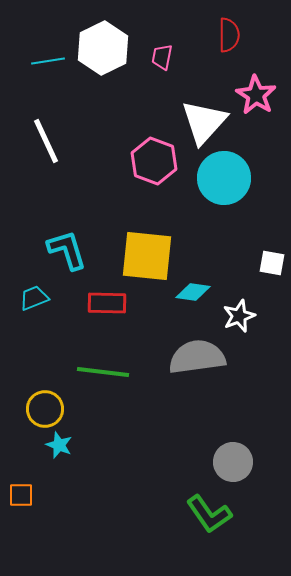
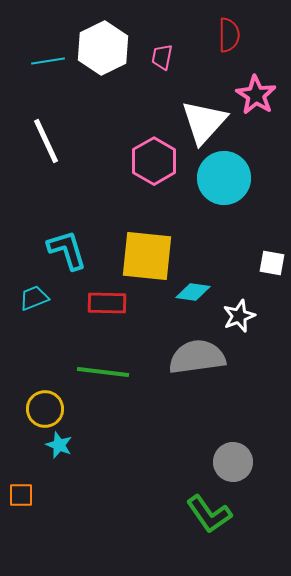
pink hexagon: rotated 9 degrees clockwise
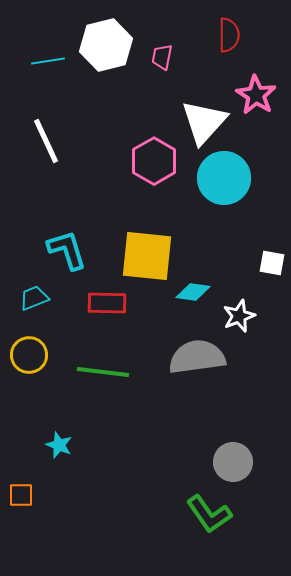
white hexagon: moved 3 px right, 3 px up; rotated 12 degrees clockwise
yellow circle: moved 16 px left, 54 px up
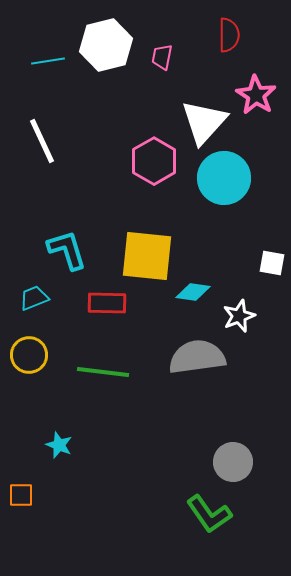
white line: moved 4 px left
